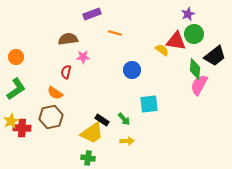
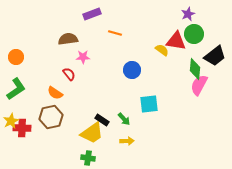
red semicircle: moved 3 px right, 2 px down; rotated 128 degrees clockwise
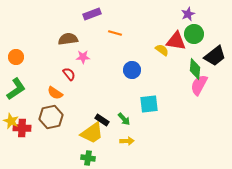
yellow star: rotated 21 degrees counterclockwise
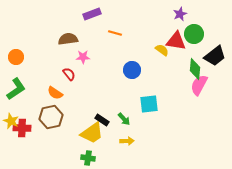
purple star: moved 8 px left
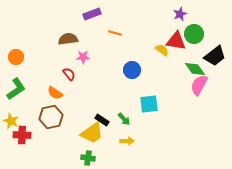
green diamond: rotated 40 degrees counterclockwise
red cross: moved 7 px down
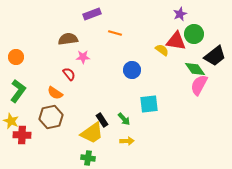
green L-shape: moved 2 px right, 2 px down; rotated 20 degrees counterclockwise
black rectangle: rotated 24 degrees clockwise
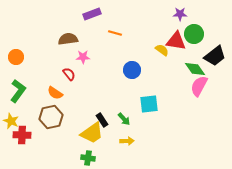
purple star: rotated 24 degrees clockwise
pink semicircle: moved 1 px down
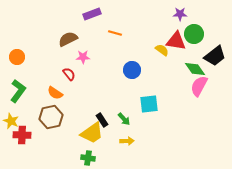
brown semicircle: rotated 18 degrees counterclockwise
orange circle: moved 1 px right
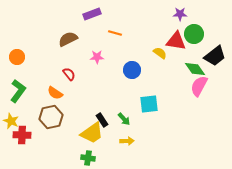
yellow semicircle: moved 2 px left, 3 px down
pink star: moved 14 px right
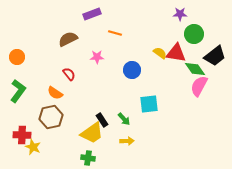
red triangle: moved 12 px down
yellow star: moved 22 px right, 26 px down
